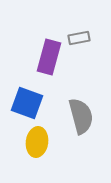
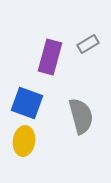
gray rectangle: moved 9 px right, 6 px down; rotated 20 degrees counterclockwise
purple rectangle: moved 1 px right
yellow ellipse: moved 13 px left, 1 px up
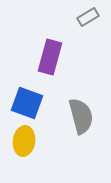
gray rectangle: moved 27 px up
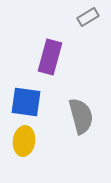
blue square: moved 1 px left, 1 px up; rotated 12 degrees counterclockwise
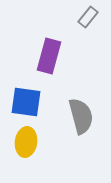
gray rectangle: rotated 20 degrees counterclockwise
purple rectangle: moved 1 px left, 1 px up
yellow ellipse: moved 2 px right, 1 px down
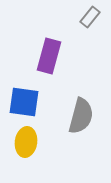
gray rectangle: moved 2 px right
blue square: moved 2 px left
gray semicircle: rotated 30 degrees clockwise
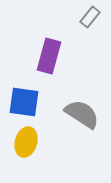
gray semicircle: moved 1 px right, 2 px up; rotated 72 degrees counterclockwise
yellow ellipse: rotated 8 degrees clockwise
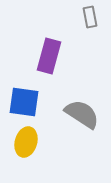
gray rectangle: rotated 50 degrees counterclockwise
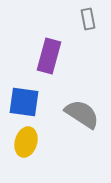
gray rectangle: moved 2 px left, 2 px down
